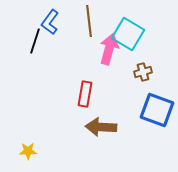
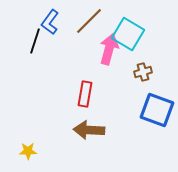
brown line: rotated 52 degrees clockwise
brown arrow: moved 12 px left, 3 px down
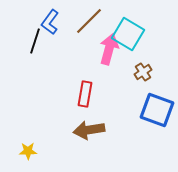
brown cross: rotated 18 degrees counterclockwise
brown arrow: rotated 12 degrees counterclockwise
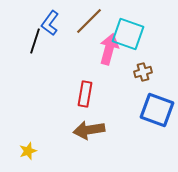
blue L-shape: moved 1 px down
cyan square: rotated 12 degrees counterclockwise
brown cross: rotated 18 degrees clockwise
yellow star: rotated 18 degrees counterclockwise
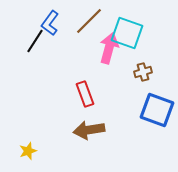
cyan square: moved 1 px left, 1 px up
black line: rotated 15 degrees clockwise
pink arrow: moved 1 px up
red rectangle: rotated 30 degrees counterclockwise
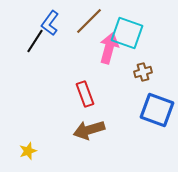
brown arrow: rotated 8 degrees counterclockwise
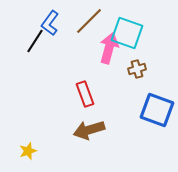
brown cross: moved 6 px left, 3 px up
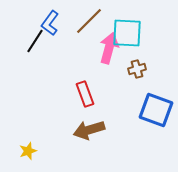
cyan square: rotated 16 degrees counterclockwise
blue square: moved 1 px left
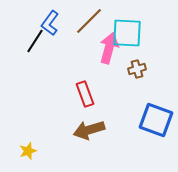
blue square: moved 10 px down
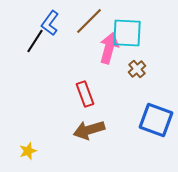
brown cross: rotated 24 degrees counterclockwise
